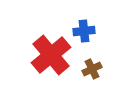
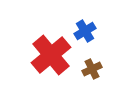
blue cross: moved 1 px right; rotated 25 degrees counterclockwise
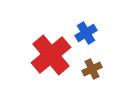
blue cross: moved 1 px right, 2 px down
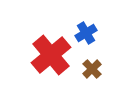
brown cross: rotated 18 degrees counterclockwise
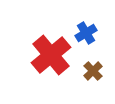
brown cross: moved 1 px right, 2 px down
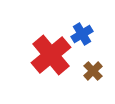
blue cross: moved 4 px left, 1 px down
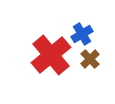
brown cross: moved 3 px left, 12 px up
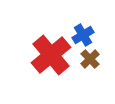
blue cross: moved 1 px right, 1 px down
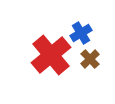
blue cross: moved 2 px left, 2 px up
